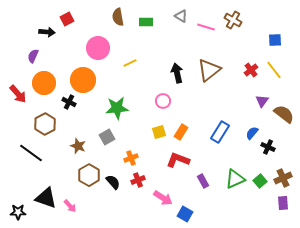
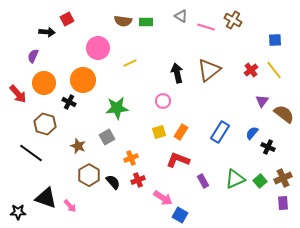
brown semicircle at (118, 17): moved 5 px right, 4 px down; rotated 72 degrees counterclockwise
brown hexagon at (45, 124): rotated 15 degrees counterclockwise
blue square at (185, 214): moved 5 px left, 1 px down
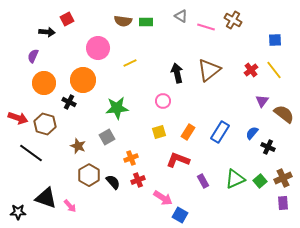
red arrow at (18, 94): moved 24 px down; rotated 30 degrees counterclockwise
orange rectangle at (181, 132): moved 7 px right
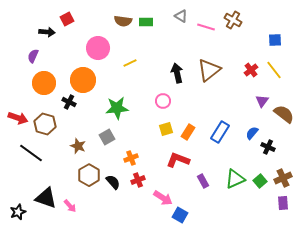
yellow square at (159, 132): moved 7 px right, 3 px up
black star at (18, 212): rotated 21 degrees counterclockwise
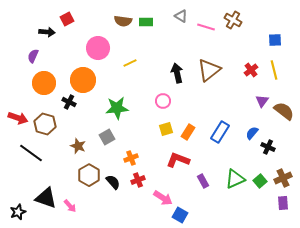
yellow line at (274, 70): rotated 24 degrees clockwise
brown semicircle at (284, 114): moved 3 px up
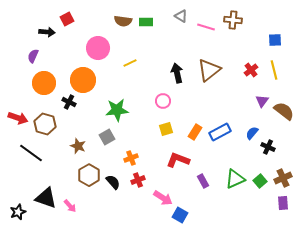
brown cross at (233, 20): rotated 24 degrees counterclockwise
green star at (117, 108): moved 2 px down
orange rectangle at (188, 132): moved 7 px right
blue rectangle at (220, 132): rotated 30 degrees clockwise
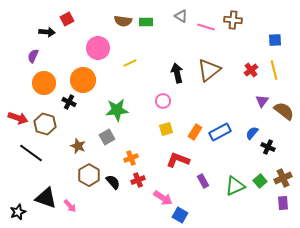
green triangle at (235, 179): moved 7 px down
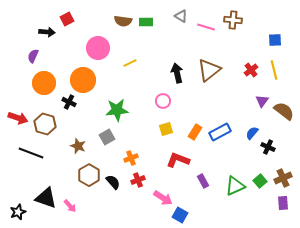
black line at (31, 153): rotated 15 degrees counterclockwise
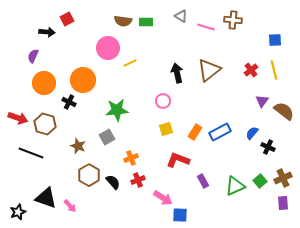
pink circle at (98, 48): moved 10 px right
blue square at (180, 215): rotated 28 degrees counterclockwise
